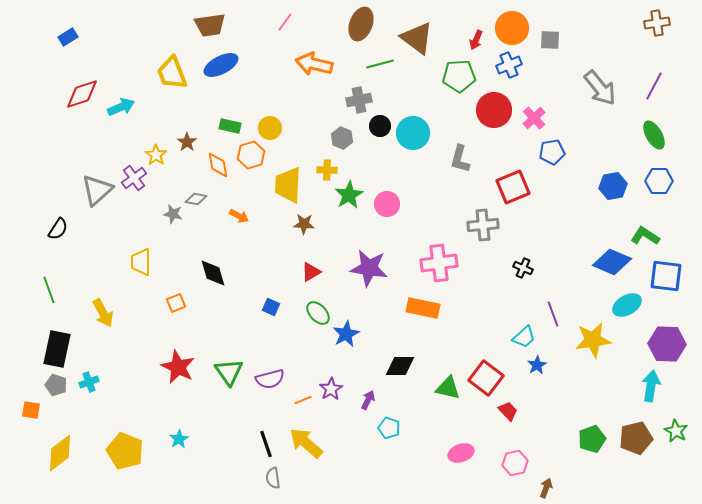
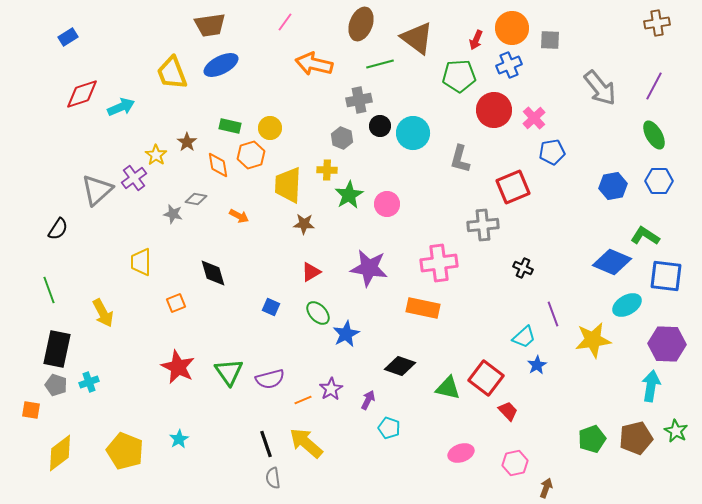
black diamond at (400, 366): rotated 20 degrees clockwise
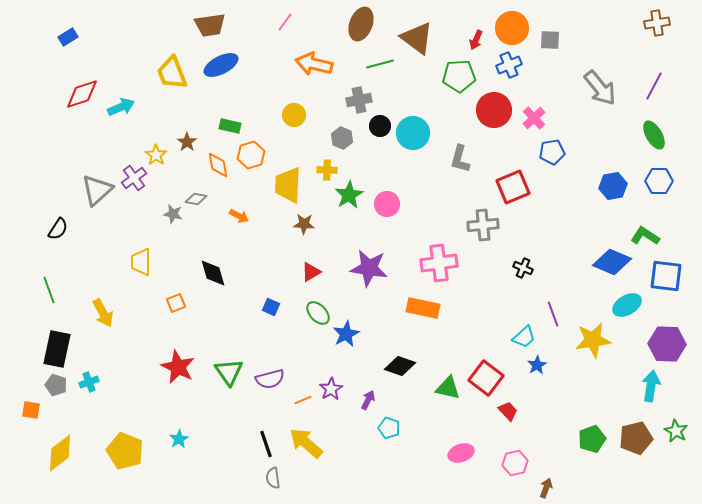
yellow circle at (270, 128): moved 24 px right, 13 px up
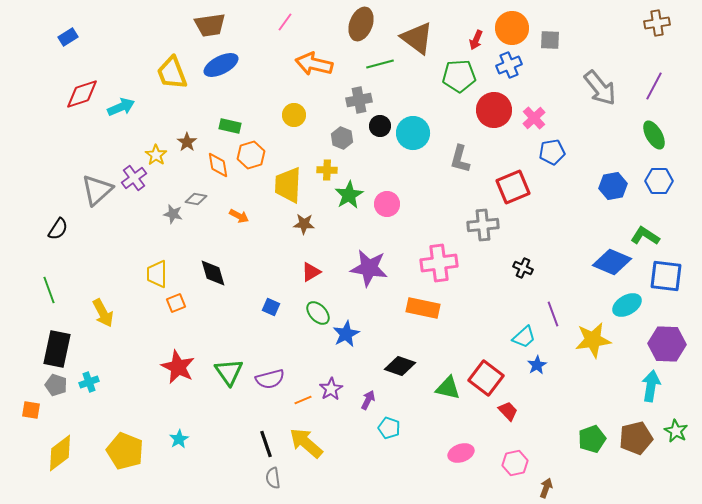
yellow trapezoid at (141, 262): moved 16 px right, 12 px down
